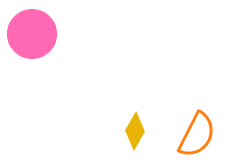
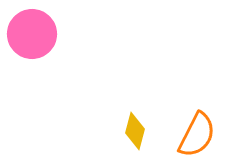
yellow diamond: rotated 15 degrees counterclockwise
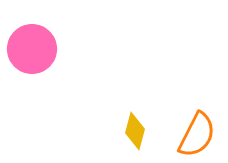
pink circle: moved 15 px down
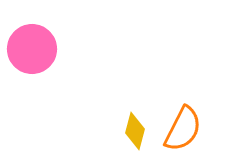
orange semicircle: moved 14 px left, 6 px up
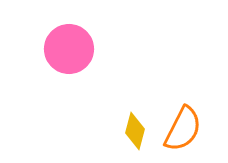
pink circle: moved 37 px right
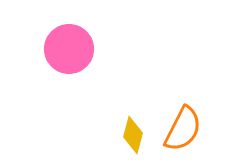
yellow diamond: moved 2 px left, 4 px down
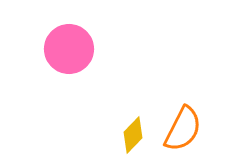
yellow diamond: rotated 30 degrees clockwise
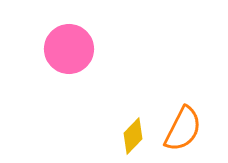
yellow diamond: moved 1 px down
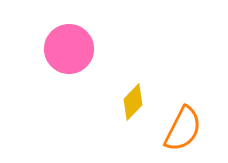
yellow diamond: moved 34 px up
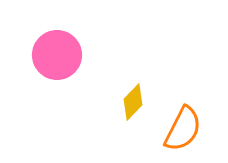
pink circle: moved 12 px left, 6 px down
